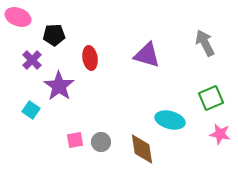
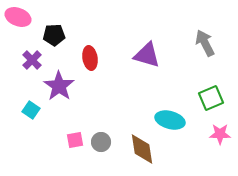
pink star: rotated 10 degrees counterclockwise
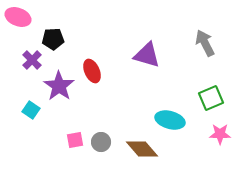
black pentagon: moved 1 px left, 4 px down
red ellipse: moved 2 px right, 13 px down; rotated 15 degrees counterclockwise
brown diamond: rotated 32 degrees counterclockwise
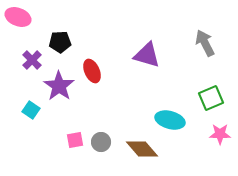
black pentagon: moved 7 px right, 3 px down
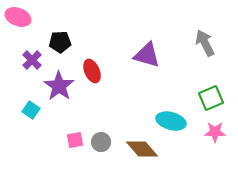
cyan ellipse: moved 1 px right, 1 px down
pink star: moved 5 px left, 2 px up
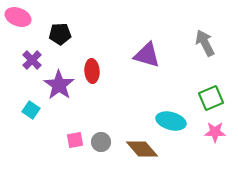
black pentagon: moved 8 px up
red ellipse: rotated 20 degrees clockwise
purple star: moved 1 px up
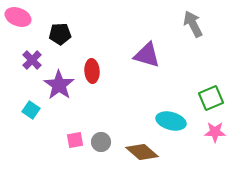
gray arrow: moved 12 px left, 19 px up
brown diamond: moved 3 px down; rotated 8 degrees counterclockwise
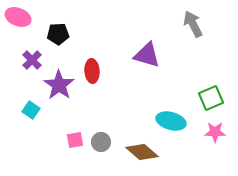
black pentagon: moved 2 px left
